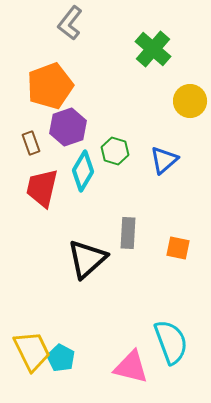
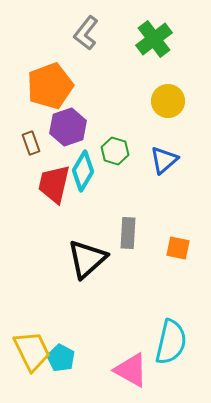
gray L-shape: moved 16 px right, 10 px down
green cross: moved 1 px right, 10 px up; rotated 12 degrees clockwise
yellow circle: moved 22 px left
red trapezoid: moved 12 px right, 4 px up
cyan semicircle: rotated 33 degrees clockwise
pink triangle: moved 3 px down; rotated 15 degrees clockwise
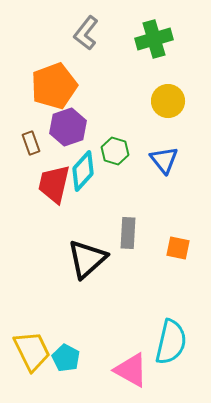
green cross: rotated 21 degrees clockwise
orange pentagon: moved 4 px right
blue triangle: rotated 28 degrees counterclockwise
cyan diamond: rotated 12 degrees clockwise
cyan pentagon: moved 5 px right
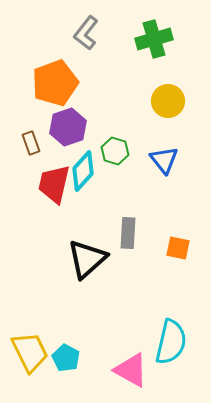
orange pentagon: moved 1 px right, 3 px up
yellow trapezoid: moved 2 px left, 1 px down
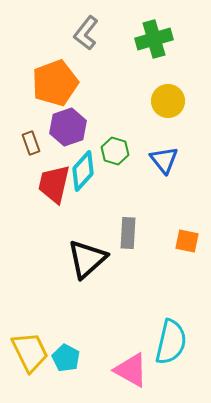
orange square: moved 9 px right, 7 px up
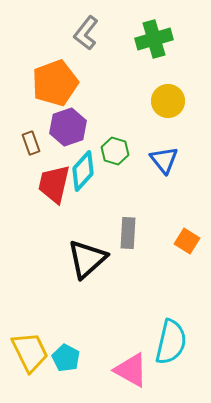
orange square: rotated 20 degrees clockwise
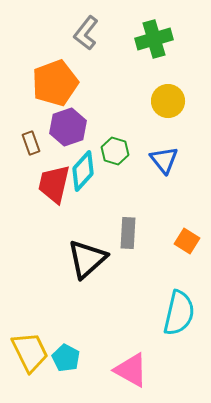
cyan semicircle: moved 8 px right, 29 px up
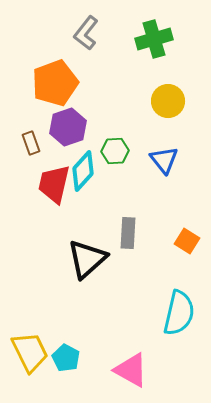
green hexagon: rotated 20 degrees counterclockwise
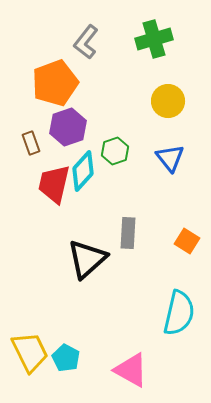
gray L-shape: moved 9 px down
green hexagon: rotated 16 degrees counterclockwise
blue triangle: moved 6 px right, 2 px up
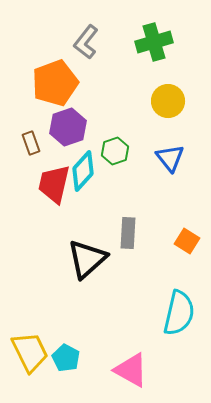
green cross: moved 3 px down
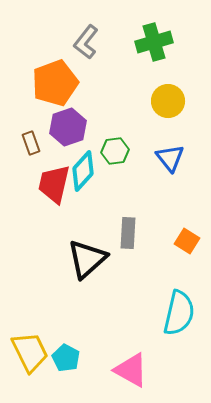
green hexagon: rotated 12 degrees clockwise
